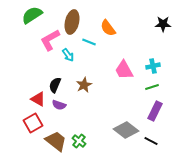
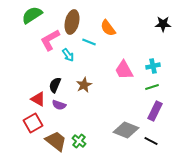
gray diamond: rotated 15 degrees counterclockwise
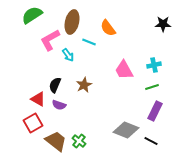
cyan cross: moved 1 px right, 1 px up
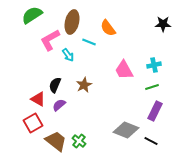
purple semicircle: rotated 120 degrees clockwise
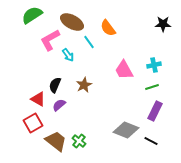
brown ellipse: rotated 75 degrees counterclockwise
cyan line: rotated 32 degrees clockwise
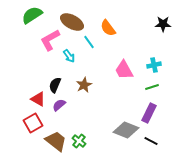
cyan arrow: moved 1 px right, 1 px down
purple rectangle: moved 6 px left, 2 px down
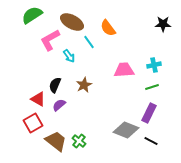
pink trapezoid: rotated 115 degrees clockwise
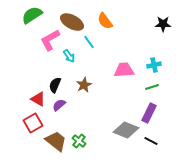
orange semicircle: moved 3 px left, 7 px up
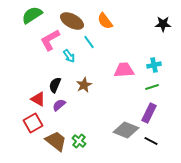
brown ellipse: moved 1 px up
